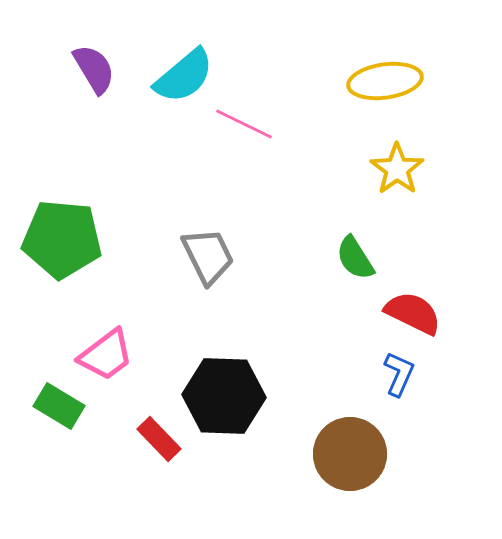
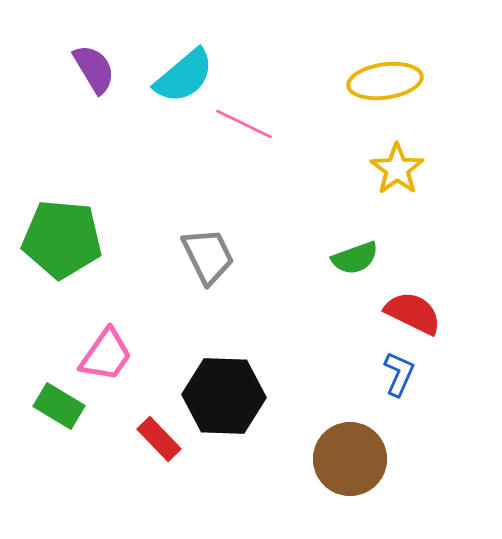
green semicircle: rotated 78 degrees counterclockwise
pink trapezoid: rotated 18 degrees counterclockwise
brown circle: moved 5 px down
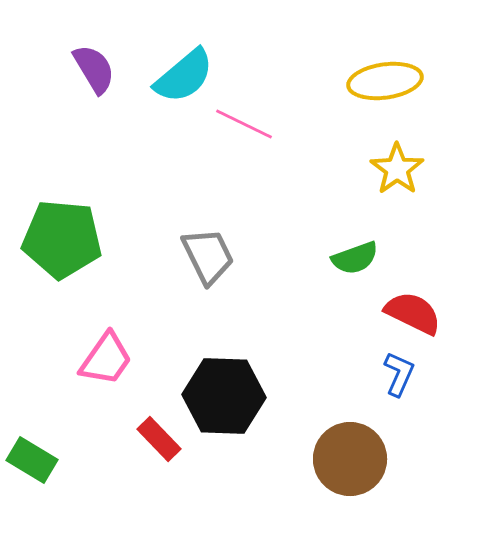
pink trapezoid: moved 4 px down
green rectangle: moved 27 px left, 54 px down
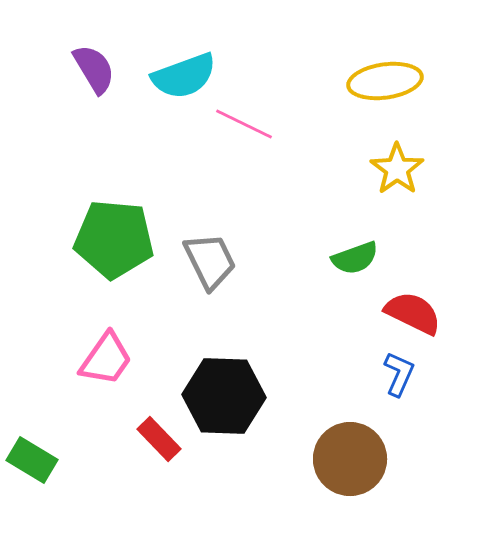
cyan semicircle: rotated 20 degrees clockwise
green pentagon: moved 52 px right
gray trapezoid: moved 2 px right, 5 px down
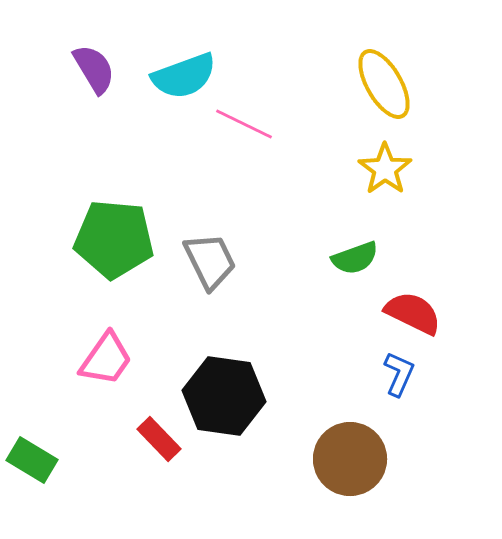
yellow ellipse: moved 1 px left, 3 px down; rotated 68 degrees clockwise
yellow star: moved 12 px left
black hexagon: rotated 6 degrees clockwise
